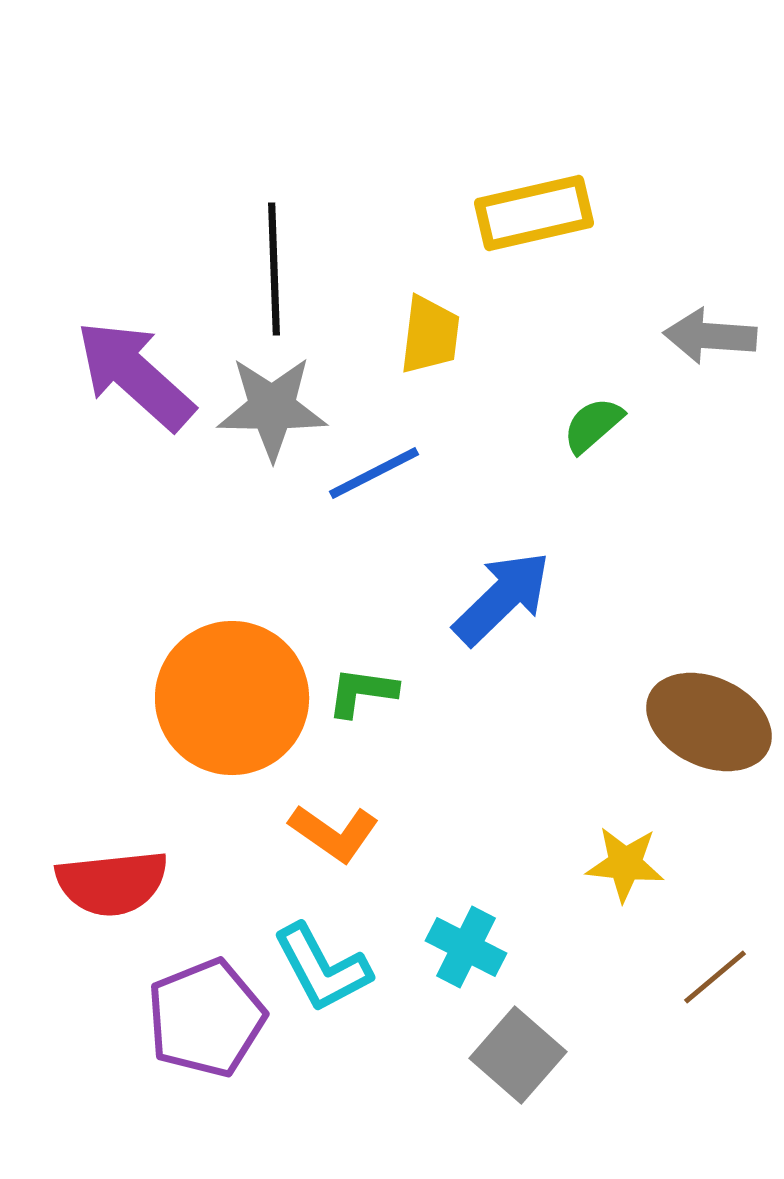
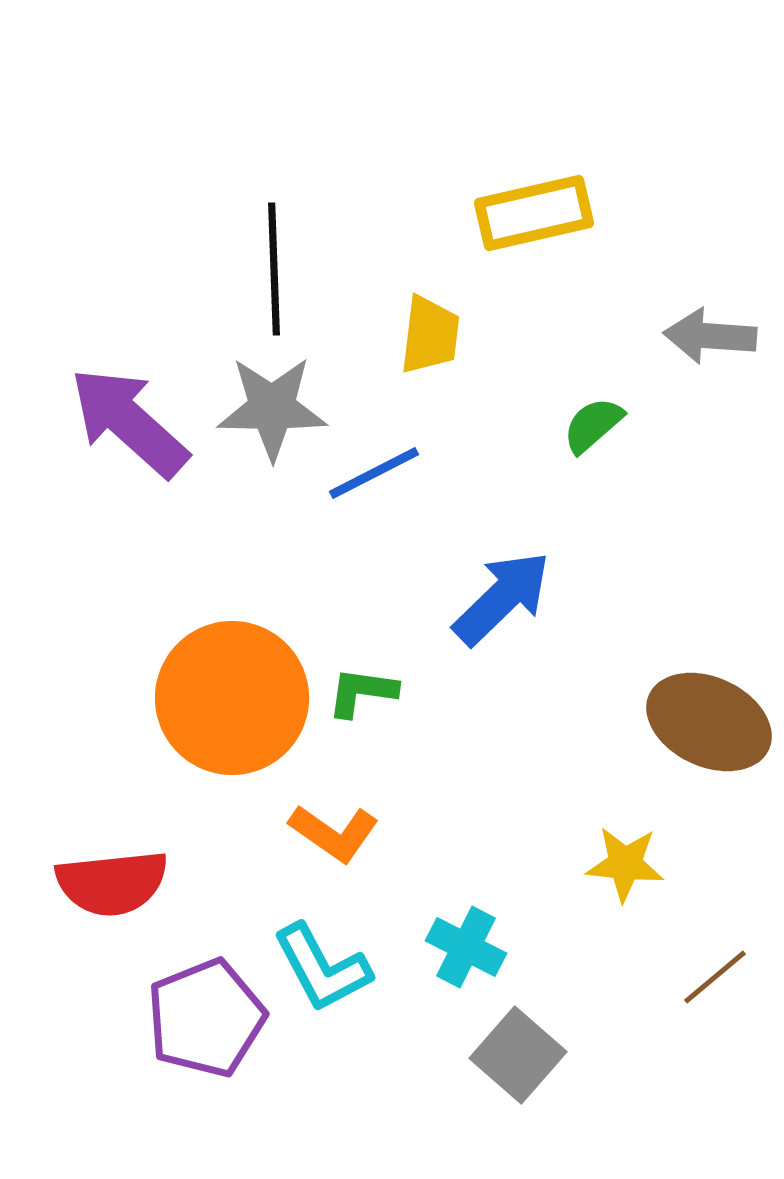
purple arrow: moved 6 px left, 47 px down
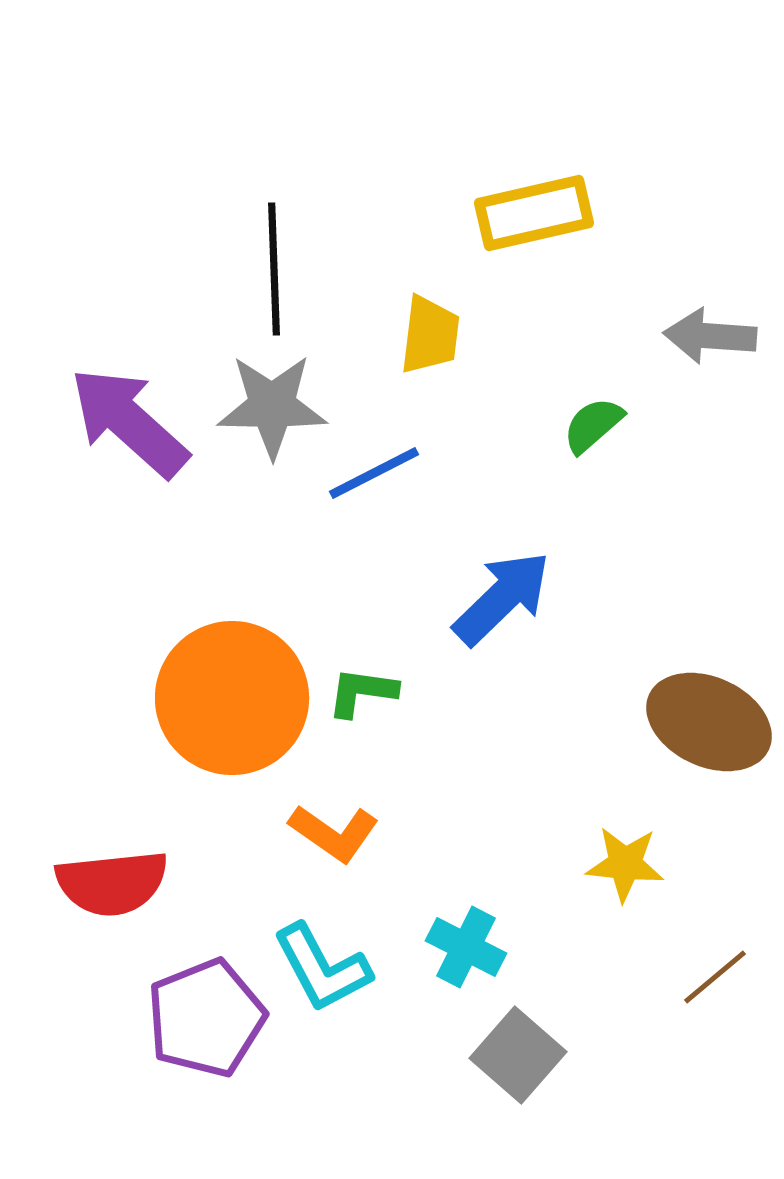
gray star: moved 2 px up
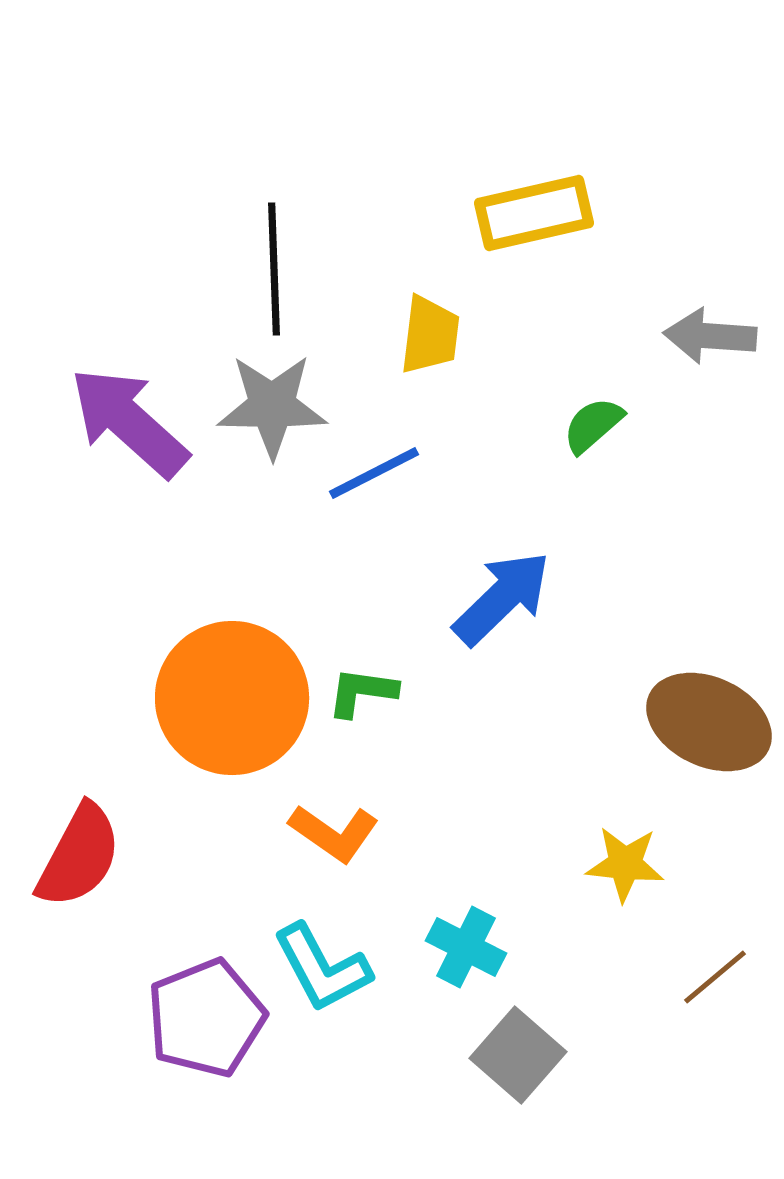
red semicircle: moved 33 px left, 27 px up; rotated 56 degrees counterclockwise
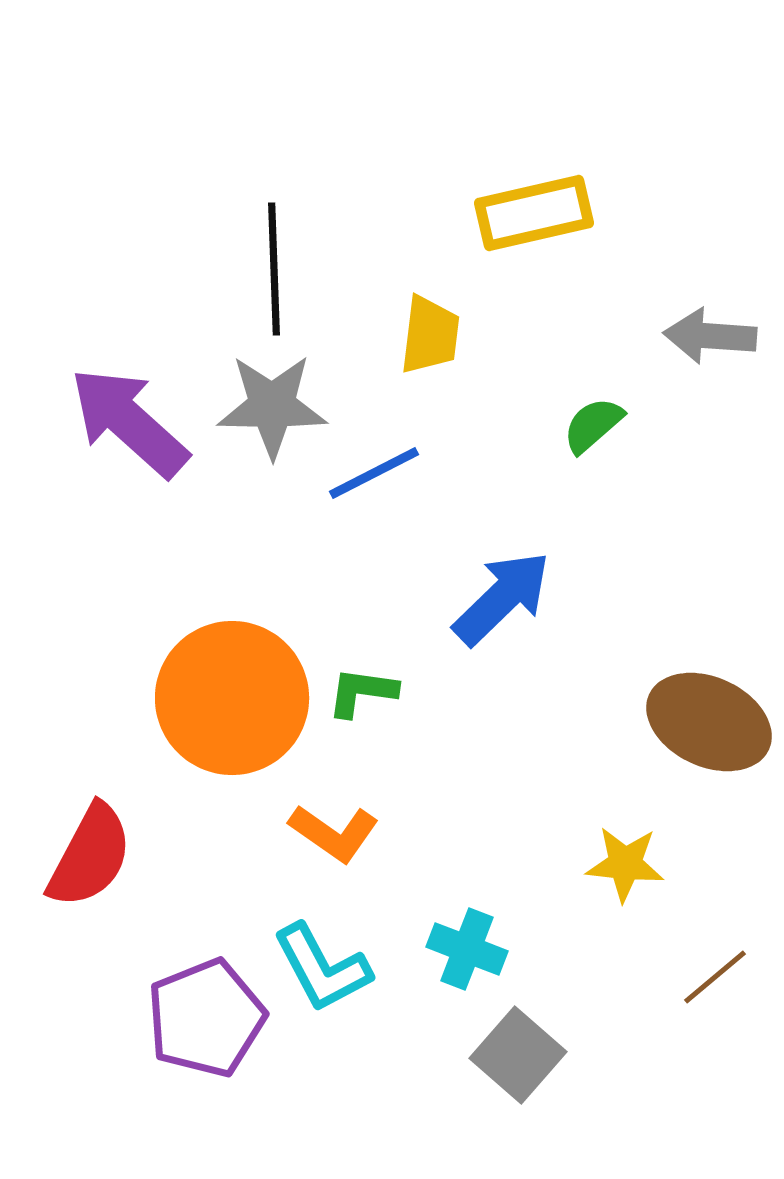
red semicircle: moved 11 px right
cyan cross: moved 1 px right, 2 px down; rotated 6 degrees counterclockwise
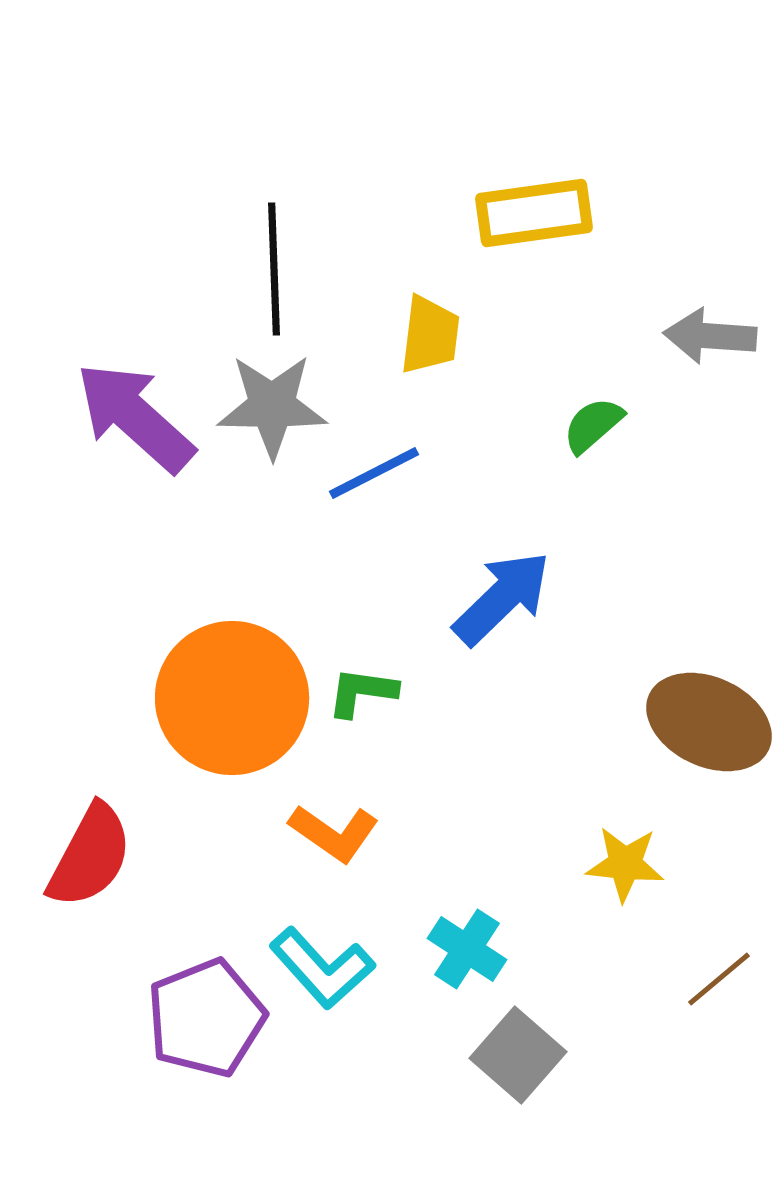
yellow rectangle: rotated 5 degrees clockwise
purple arrow: moved 6 px right, 5 px up
cyan cross: rotated 12 degrees clockwise
cyan L-shape: rotated 14 degrees counterclockwise
brown line: moved 4 px right, 2 px down
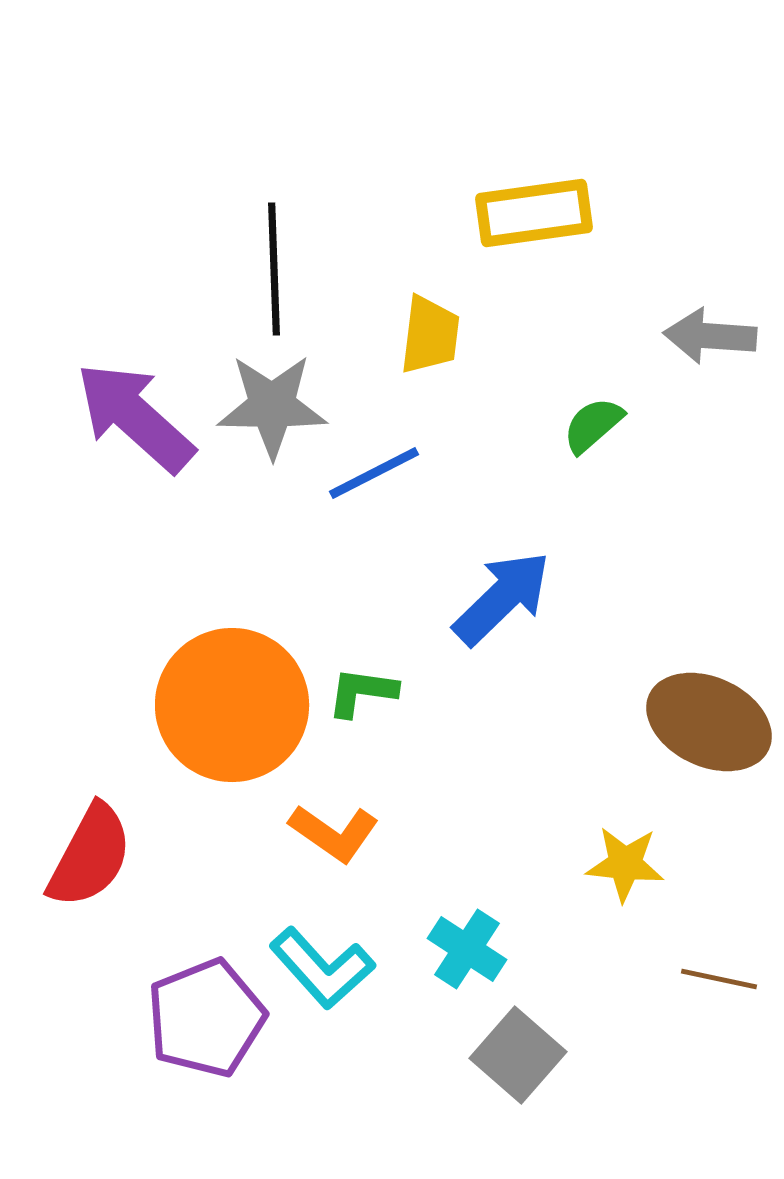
orange circle: moved 7 px down
brown line: rotated 52 degrees clockwise
